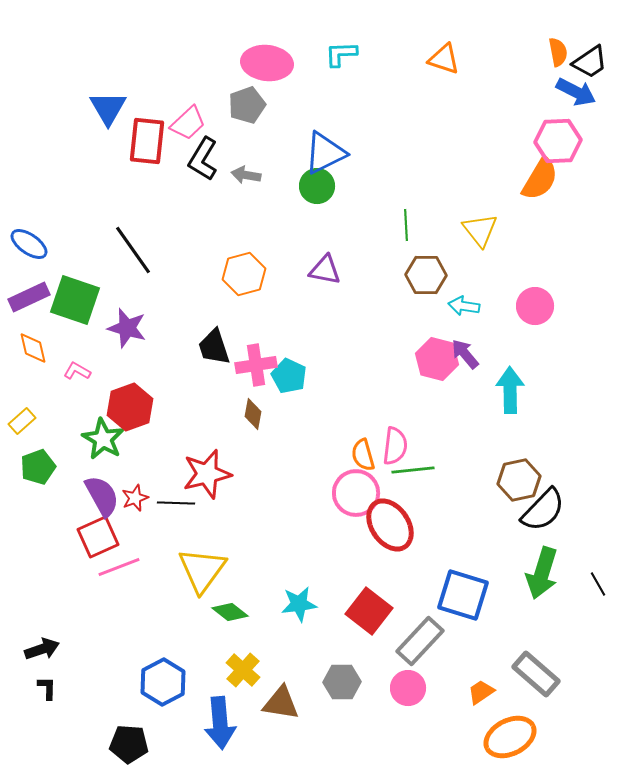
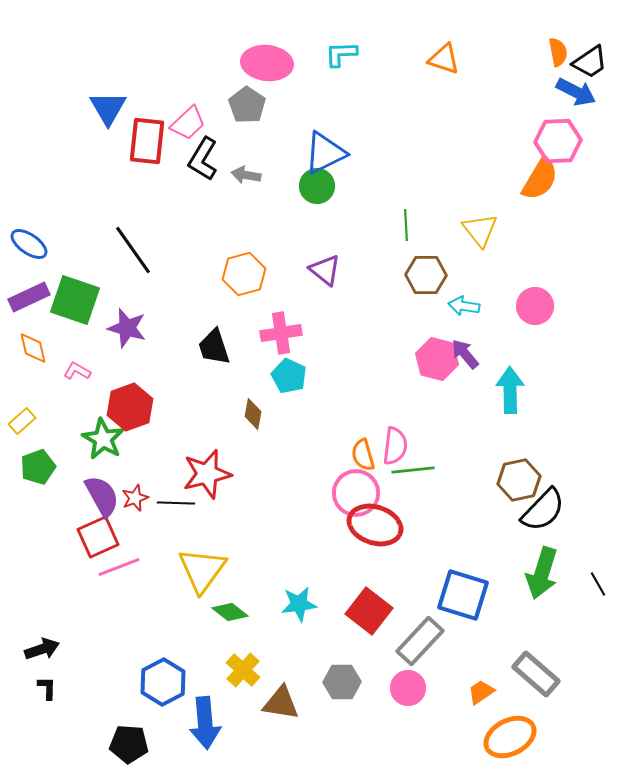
gray pentagon at (247, 105): rotated 18 degrees counterclockwise
purple triangle at (325, 270): rotated 28 degrees clockwise
pink cross at (256, 365): moved 25 px right, 32 px up
red ellipse at (390, 525): moved 15 px left; rotated 38 degrees counterclockwise
blue arrow at (220, 723): moved 15 px left
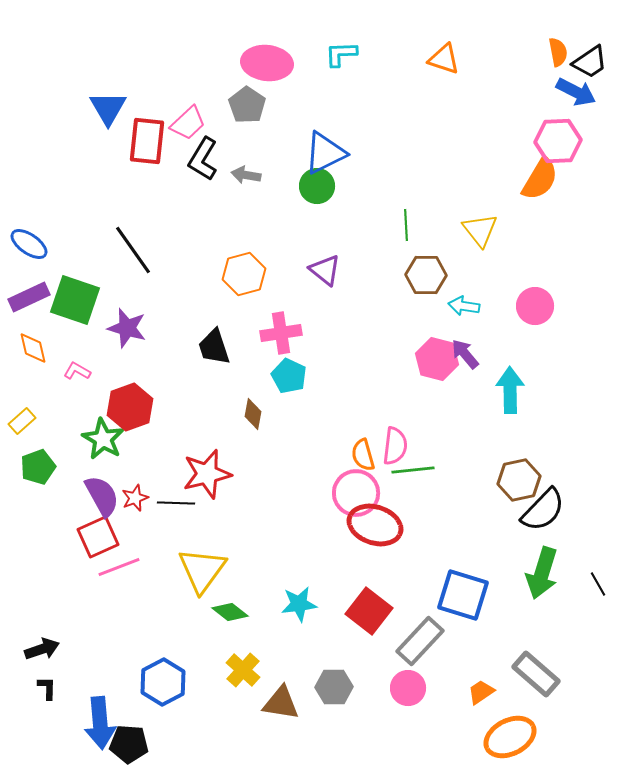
gray hexagon at (342, 682): moved 8 px left, 5 px down
blue arrow at (205, 723): moved 105 px left
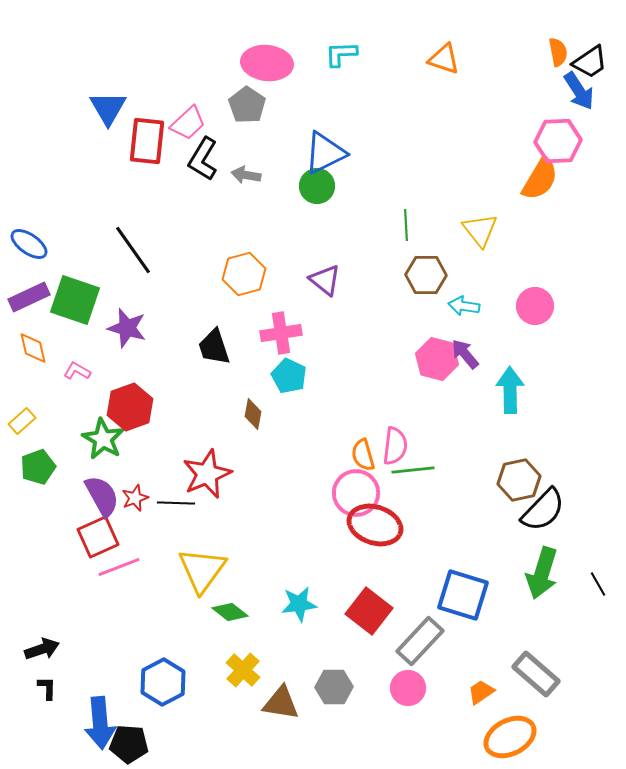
blue arrow at (576, 92): moved 3 px right, 1 px up; rotated 30 degrees clockwise
purple triangle at (325, 270): moved 10 px down
red star at (207, 474): rotated 9 degrees counterclockwise
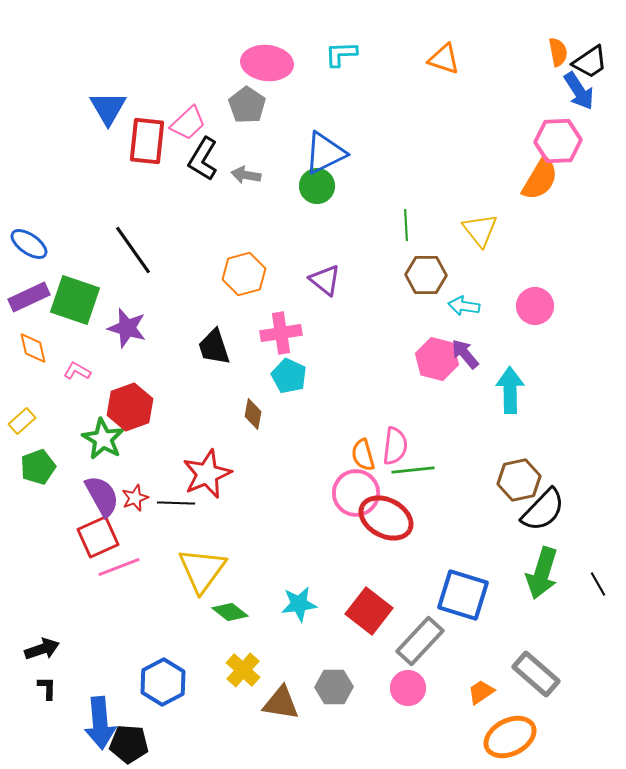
red ellipse at (375, 525): moved 11 px right, 7 px up; rotated 10 degrees clockwise
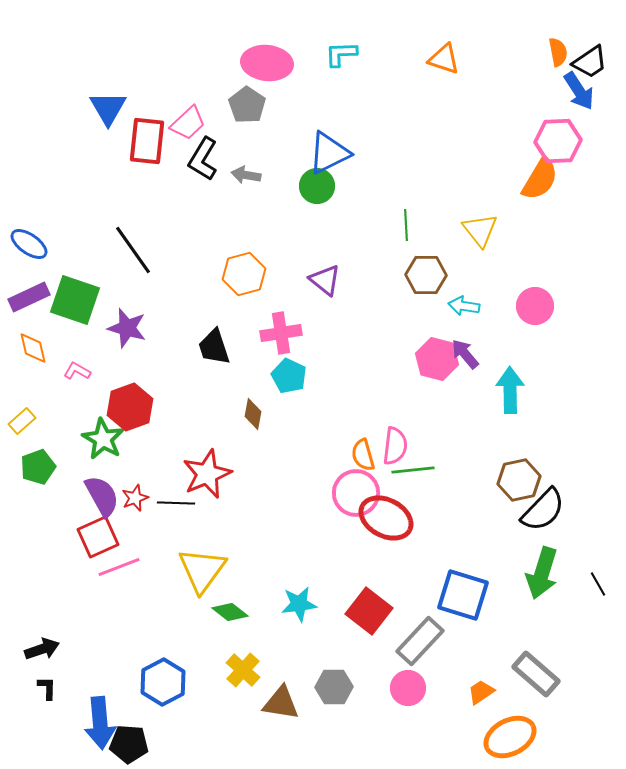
blue triangle at (325, 153): moved 4 px right
